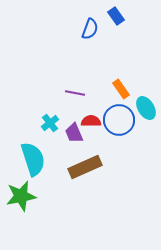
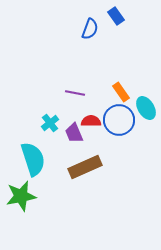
orange rectangle: moved 3 px down
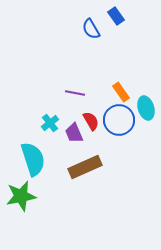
blue semicircle: moved 1 px right; rotated 130 degrees clockwise
cyan ellipse: rotated 15 degrees clockwise
red semicircle: rotated 60 degrees clockwise
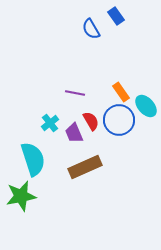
cyan ellipse: moved 2 px up; rotated 25 degrees counterclockwise
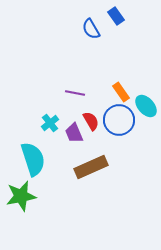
brown rectangle: moved 6 px right
